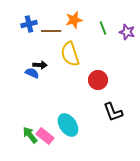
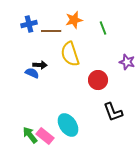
purple star: moved 30 px down
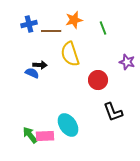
pink rectangle: rotated 42 degrees counterclockwise
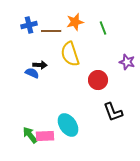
orange star: moved 1 px right, 2 px down
blue cross: moved 1 px down
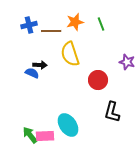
green line: moved 2 px left, 4 px up
black L-shape: moved 1 px left; rotated 35 degrees clockwise
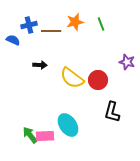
yellow semicircle: moved 2 px right, 24 px down; rotated 35 degrees counterclockwise
blue semicircle: moved 19 px left, 33 px up
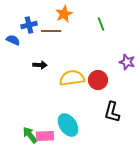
orange star: moved 11 px left, 8 px up; rotated 12 degrees counterclockwise
yellow semicircle: rotated 135 degrees clockwise
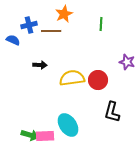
green line: rotated 24 degrees clockwise
green arrow: rotated 144 degrees clockwise
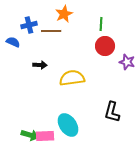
blue semicircle: moved 2 px down
red circle: moved 7 px right, 34 px up
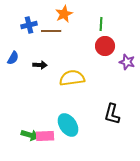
blue semicircle: moved 16 px down; rotated 96 degrees clockwise
black L-shape: moved 2 px down
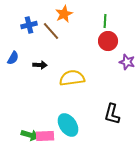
green line: moved 4 px right, 3 px up
brown line: rotated 48 degrees clockwise
red circle: moved 3 px right, 5 px up
